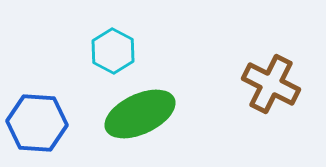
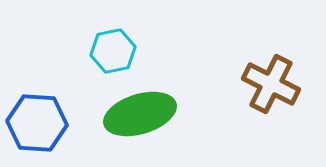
cyan hexagon: rotated 21 degrees clockwise
green ellipse: rotated 8 degrees clockwise
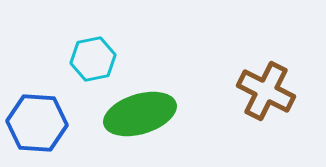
cyan hexagon: moved 20 px left, 8 px down
brown cross: moved 5 px left, 7 px down
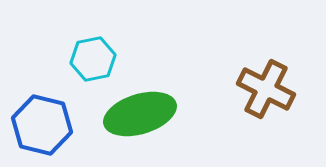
brown cross: moved 2 px up
blue hexagon: moved 5 px right, 2 px down; rotated 10 degrees clockwise
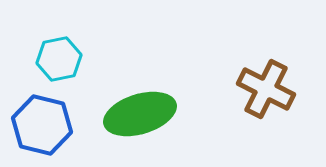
cyan hexagon: moved 34 px left
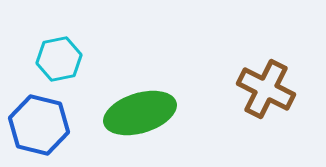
green ellipse: moved 1 px up
blue hexagon: moved 3 px left
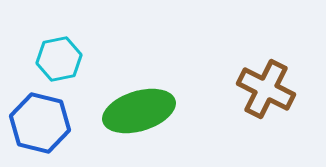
green ellipse: moved 1 px left, 2 px up
blue hexagon: moved 1 px right, 2 px up
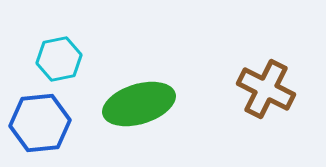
green ellipse: moved 7 px up
blue hexagon: rotated 20 degrees counterclockwise
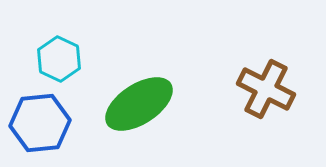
cyan hexagon: rotated 24 degrees counterclockwise
green ellipse: rotated 16 degrees counterclockwise
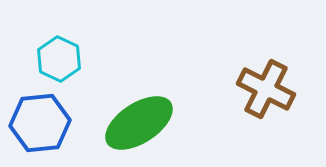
green ellipse: moved 19 px down
